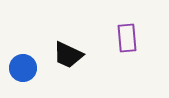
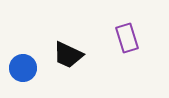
purple rectangle: rotated 12 degrees counterclockwise
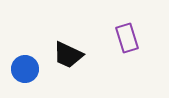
blue circle: moved 2 px right, 1 px down
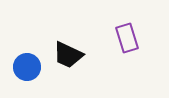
blue circle: moved 2 px right, 2 px up
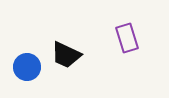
black trapezoid: moved 2 px left
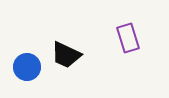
purple rectangle: moved 1 px right
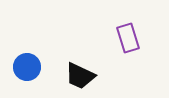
black trapezoid: moved 14 px right, 21 px down
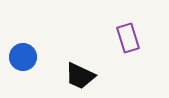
blue circle: moved 4 px left, 10 px up
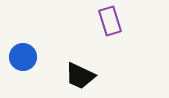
purple rectangle: moved 18 px left, 17 px up
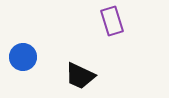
purple rectangle: moved 2 px right
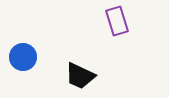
purple rectangle: moved 5 px right
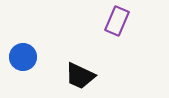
purple rectangle: rotated 40 degrees clockwise
